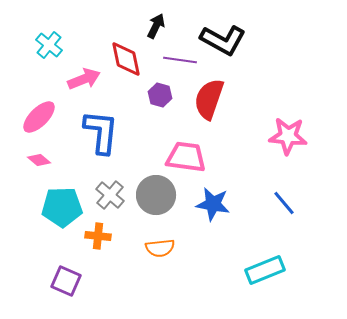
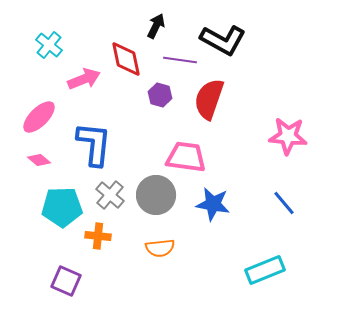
blue L-shape: moved 7 px left, 12 px down
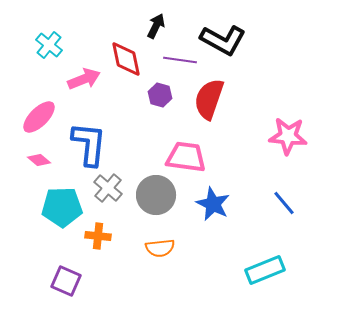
blue L-shape: moved 5 px left
gray cross: moved 2 px left, 7 px up
blue star: rotated 16 degrees clockwise
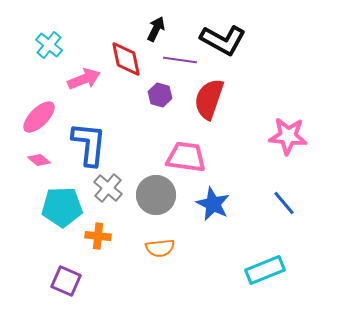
black arrow: moved 3 px down
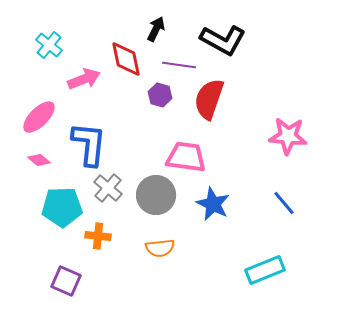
purple line: moved 1 px left, 5 px down
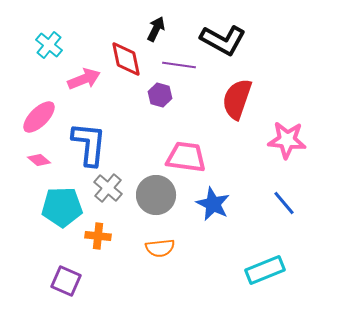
red semicircle: moved 28 px right
pink star: moved 1 px left, 4 px down
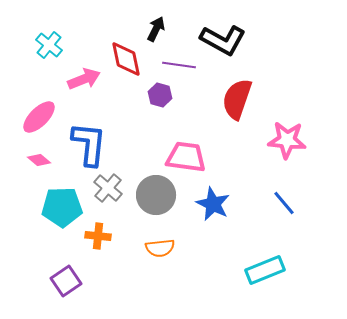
purple square: rotated 32 degrees clockwise
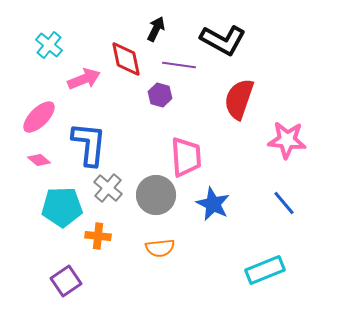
red semicircle: moved 2 px right
pink trapezoid: rotated 78 degrees clockwise
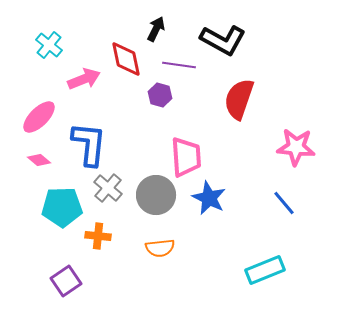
pink star: moved 9 px right, 7 px down
blue star: moved 4 px left, 6 px up
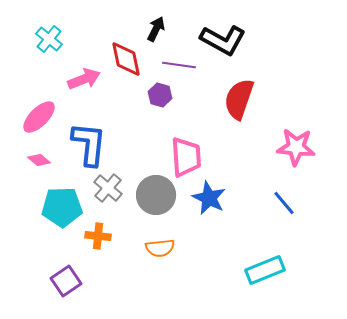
cyan cross: moved 6 px up
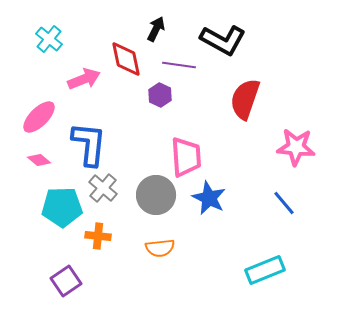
purple hexagon: rotated 10 degrees clockwise
red semicircle: moved 6 px right
gray cross: moved 5 px left
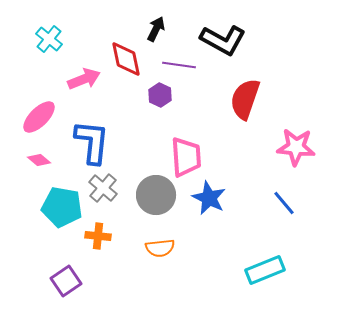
blue L-shape: moved 3 px right, 2 px up
cyan pentagon: rotated 12 degrees clockwise
